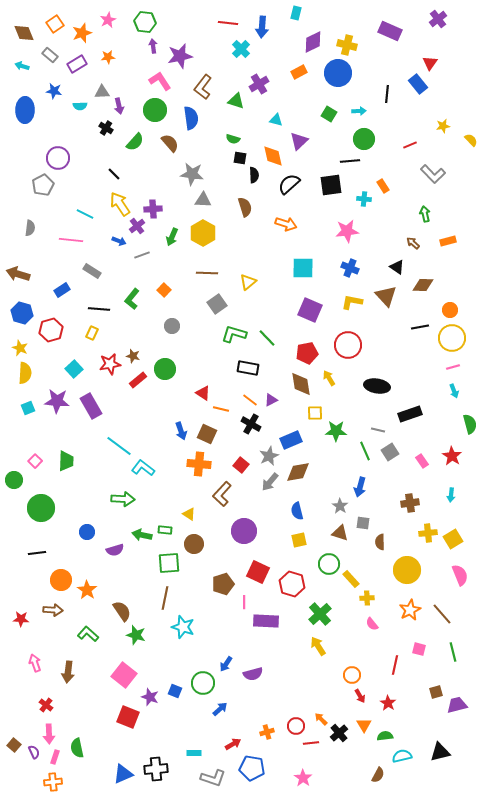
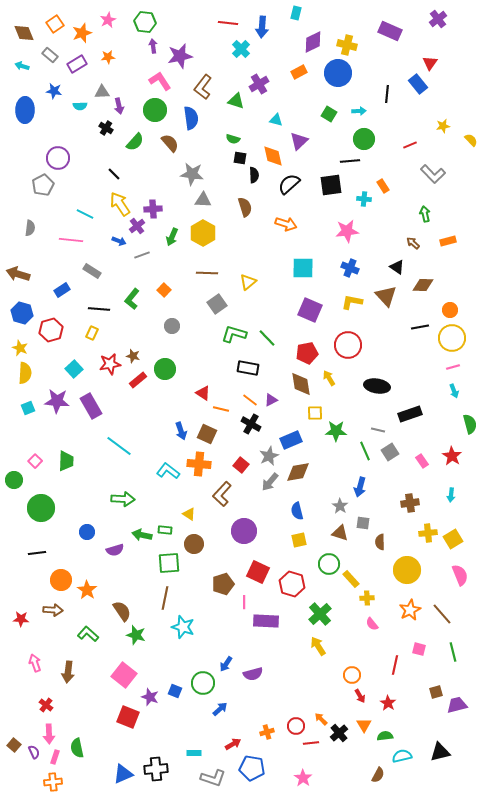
cyan L-shape at (143, 468): moved 25 px right, 3 px down
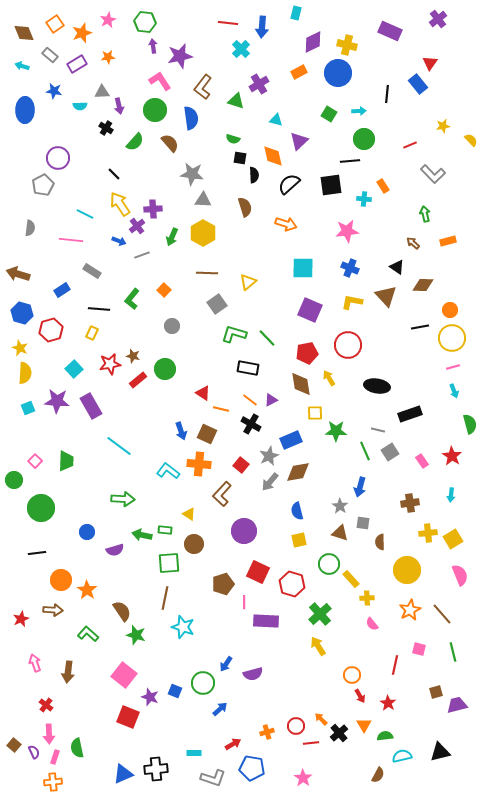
red star at (21, 619): rotated 28 degrees counterclockwise
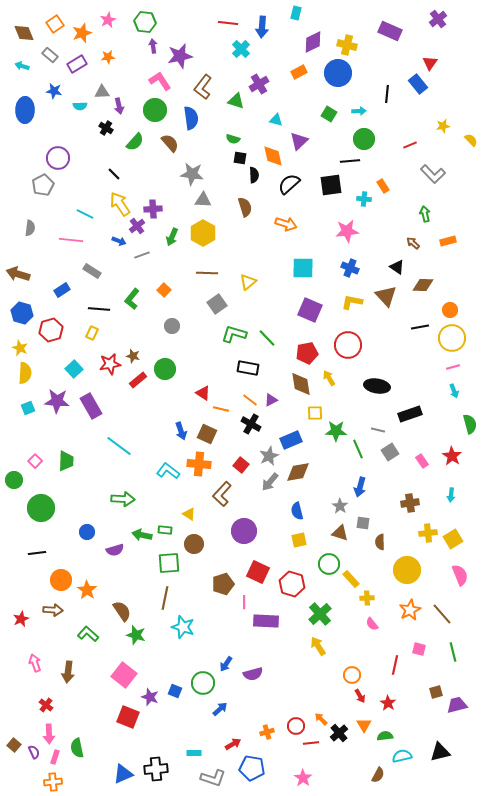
green line at (365, 451): moved 7 px left, 2 px up
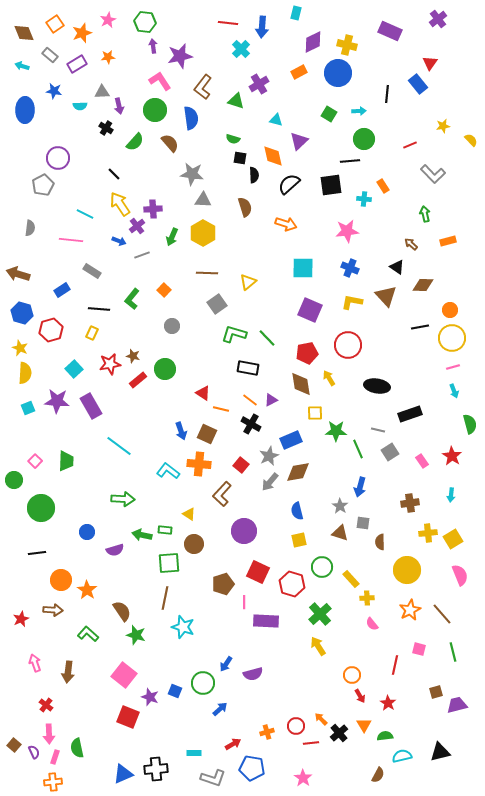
brown arrow at (413, 243): moved 2 px left, 1 px down
green circle at (329, 564): moved 7 px left, 3 px down
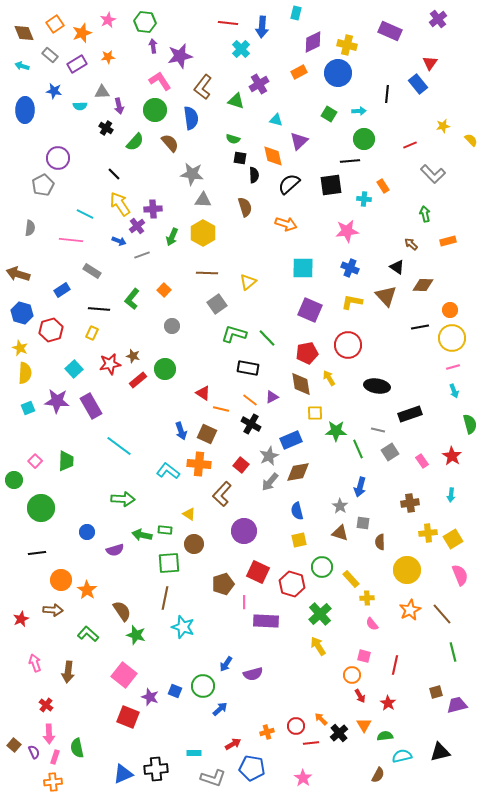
purple triangle at (271, 400): moved 1 px right, 3 px up
pink square at (419, 649): moved 55 px left, 7 px down
green circle at (203, 683): moved 3 px down
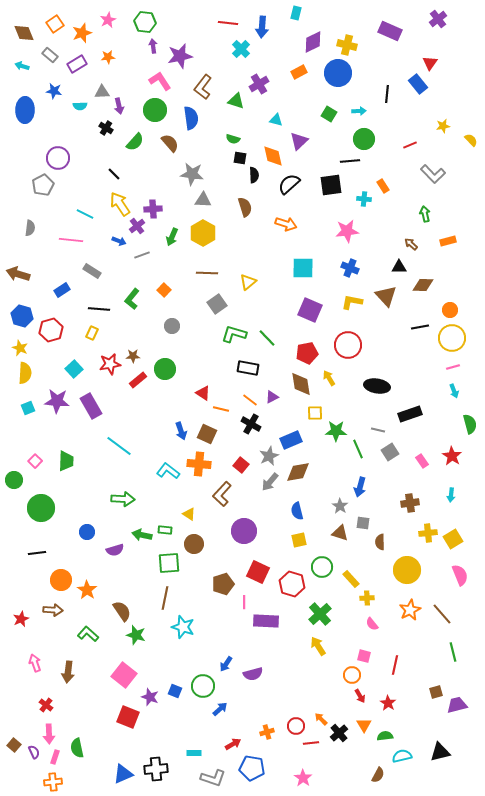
black triangle at (397, 267): moved 2 px right; rotated 35 degrees counterclockwise
blue hexagon at (22, 313): moved 3 px down
brown star at (133, 356): rotated 16 degrees counterclockwise
